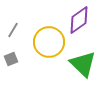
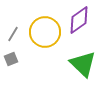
gray line: moved 4 px down
yellow circle: moved 4 px left, 10 px up
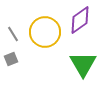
purple diamond: moved 1 px right
gray line: rotated 63 degrees counterclockwise
green triangle: rotated 16 degrees clockwise
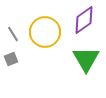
purple diamond: moved 4 px right
green triangle: moved 3 px right, 5 px up
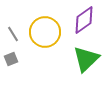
green triangle: rotated 16 degrees clockwise
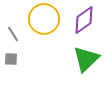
yellow circle: moved 1 px left, 13 px up
gray square: rotated 24 degrees clockwise
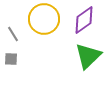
green triangle: moved 2 px right, 3 px up
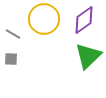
gray line: rotated 28 degrees counterclockwise
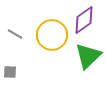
yellow circle: moved 8 px right, 16 px down
gray line: moved 2 px right
gray square: moved 1 px left, 13 px down
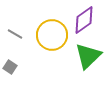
gray square: moved 5 px up; rotated 32 degrees clockwise
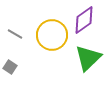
green triangle: moved 2 px down
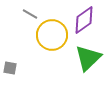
gray line: moved 15 px right, 20 px up
gray square: moved 1 px down; rotated 24 degrees counterclockwise
